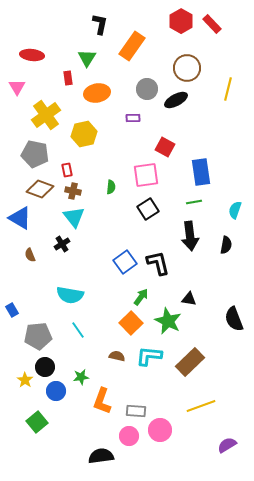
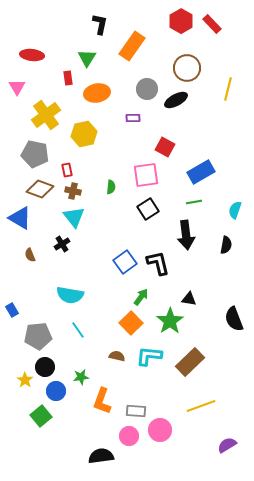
blue rectangle at (201, 172): rotated 68 degrees clockwise
black arrow at (190, 236): moved 4 px left, 1 px up
green star at (168, 321): moved 2 px right; rotated 12 degrees clockwise
green square at (37, 422): moved 4 px right, 6 px up
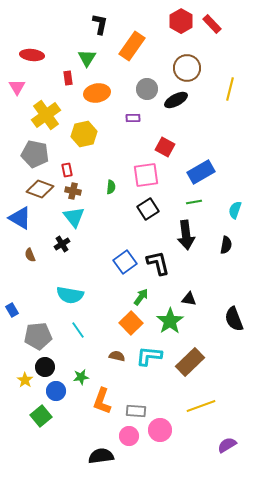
yellow line at (228, 89): moved 2 px right
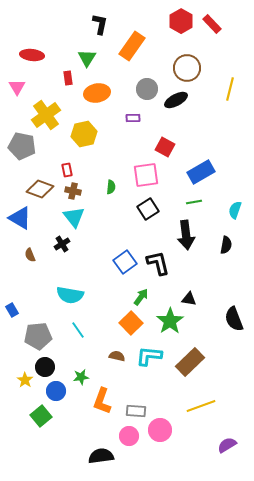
gray pentagon at (35, 154): moved 13 px left, 8 px up
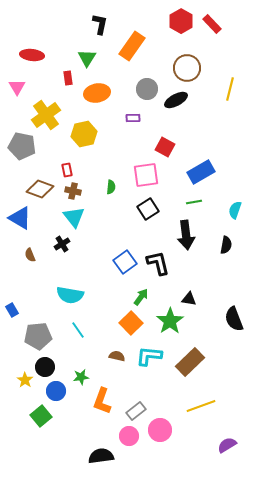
gray rectangle at (136, 411): rotated 42 degrees counterclockwise
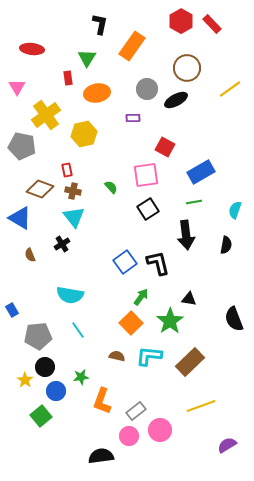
red ellipse at (32, 55): moved 6 px up
yellow line at (230, 89): rotated 40 degrees clockwise
green semicircle at (111, 187): rotated 48 degrees counterclockwise
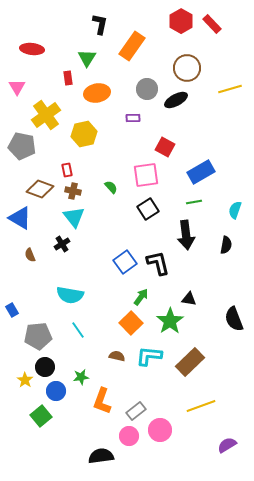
yellow line at (230, 89): rotated 20 degrees clockwise
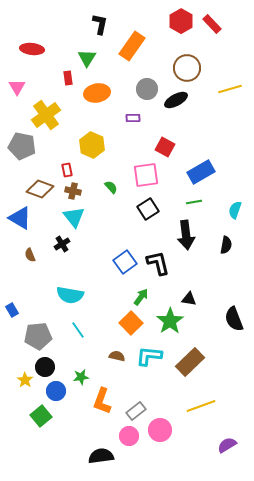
yellow hexagon at (84, 134): moved 8 px right, 11 px down; rotated 25 degrees counterclockwise
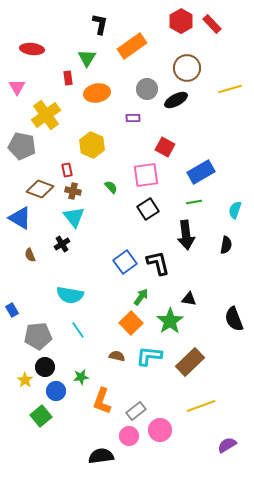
orange rectangle at (132, 46): rotated 20 degrees clockwise
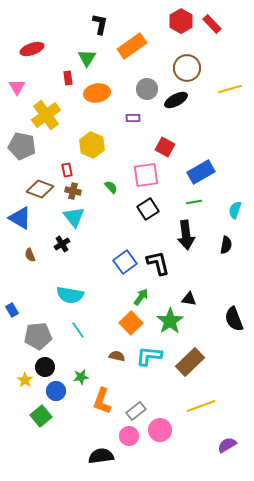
red ellipse at (32, 49): rotated 25 degrees counterclockwise
